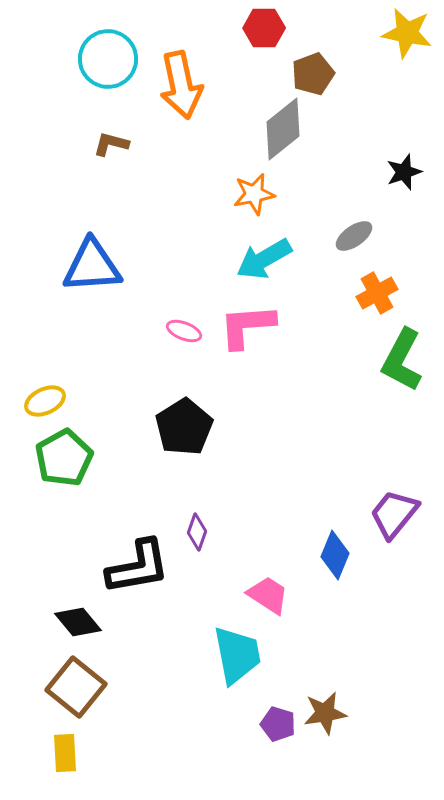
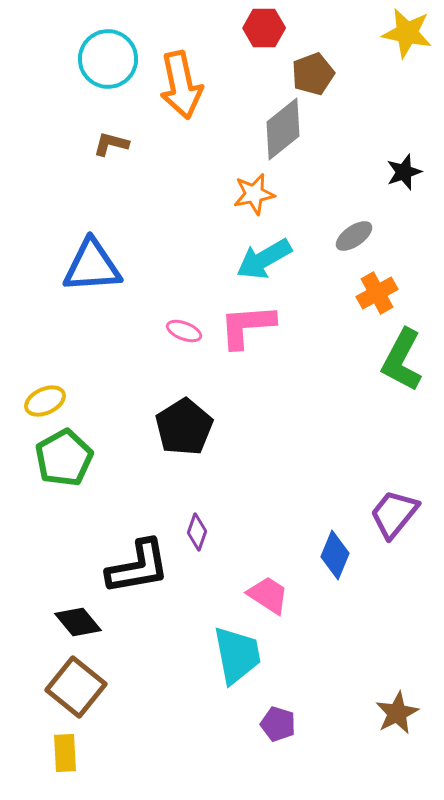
brown star: moved 72 px right; rotated 18 degrees counterclockwise
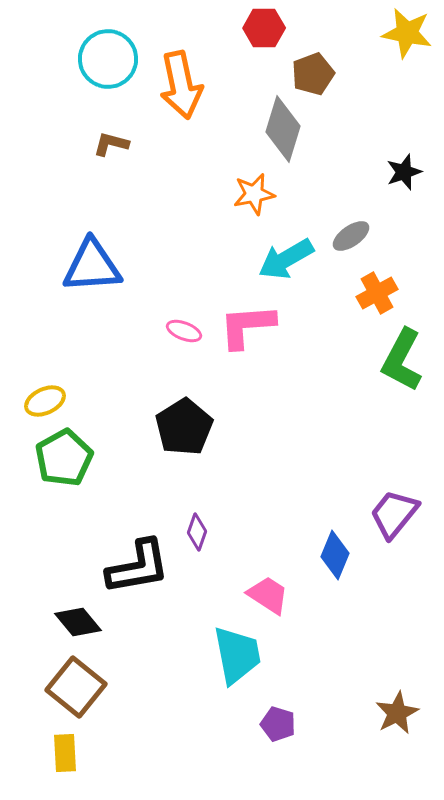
gray diamond: rotated 34 degrees counterclockwise
gray ellipse: moved 3 px left
cyan arrow: moved 22 px right
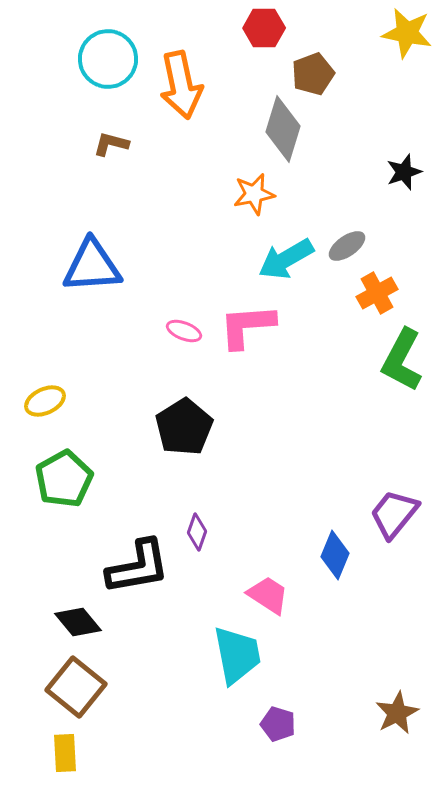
gray ellipse: moved 4 px left, 10 px down
green pentagon: moved 21 px down
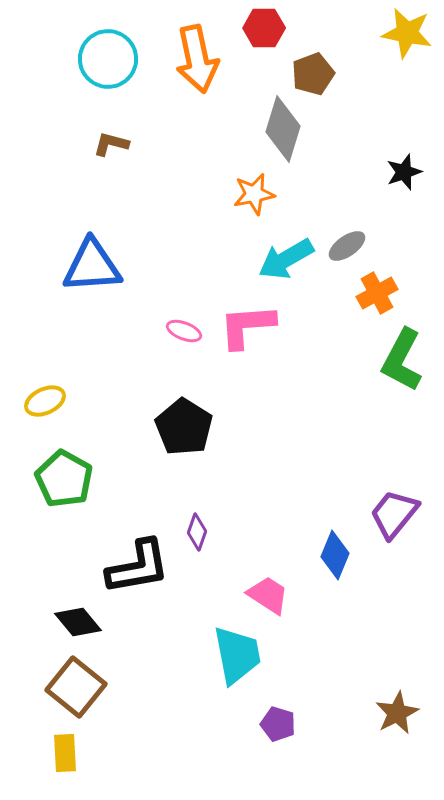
orange arrow: moved 16 px right, 26 px up
black pentagon: rotated 8 degrees counterclockwise
green pentagon: rotated 14 degrees counterclockwise
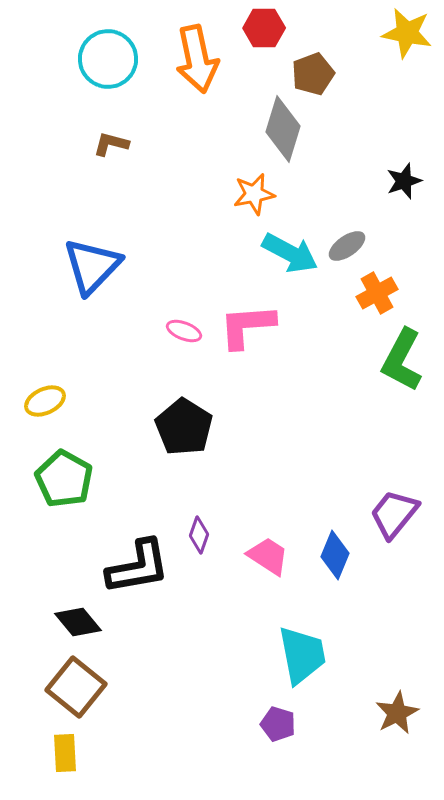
black star: moved 9 px down
cyan arrow: moved 4 px right, 6 px up; rotated 122 degrees counterclockwise
blue triangle: rotated 42 degrees counterclockwise
purple diamond: moved 2 px right, 3 px down
pink trapezoid: moved 39 px up
cyan trapezoid: moved 65 px right
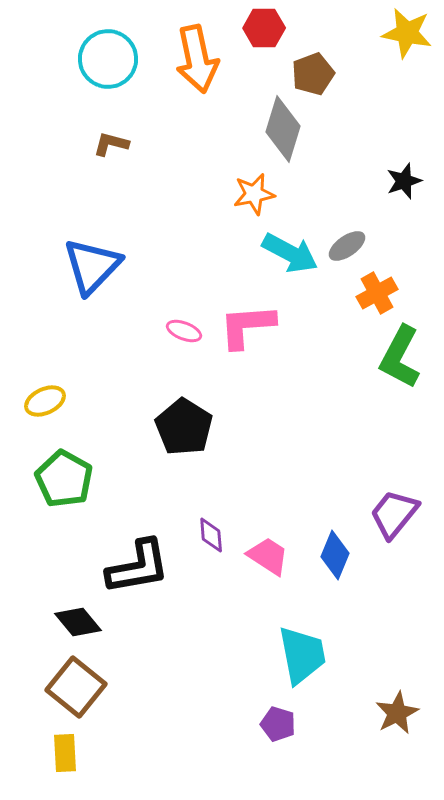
green L-shape: moved 2 px left, 3 px up
purple diamond: moved 12 px right; rotated 24 degrees counterclockwise
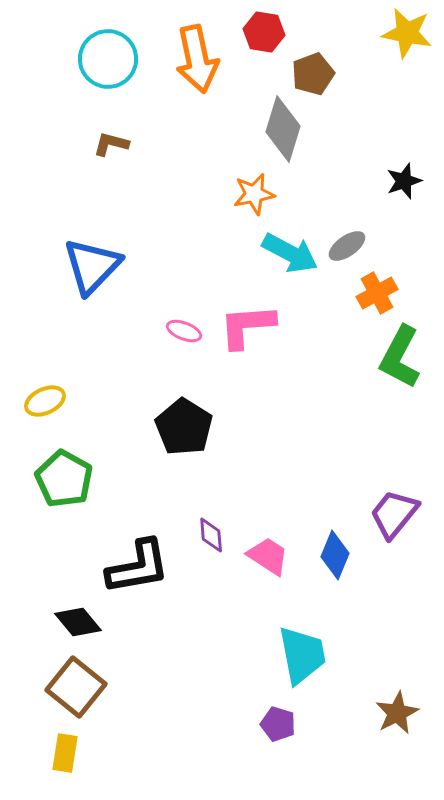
red hexagon: moved 4 px down; rotated 9 degrees clockwise
yellow rectangle: rotated 12 degrees clockwise
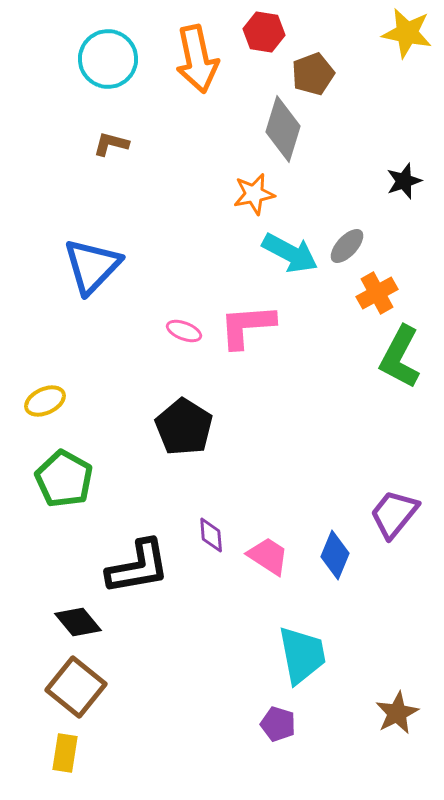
gray ellipse: rotated 12 degrees counterclockwise
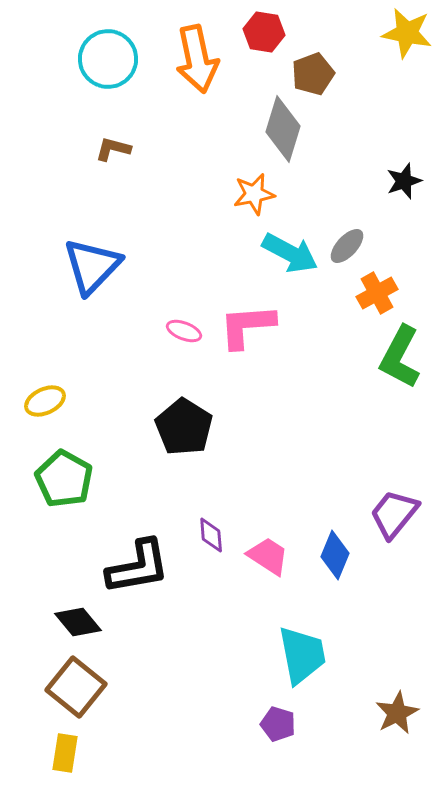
brown L-shape: moved 2 px right, 5 px down
